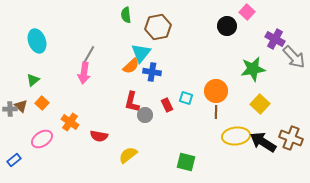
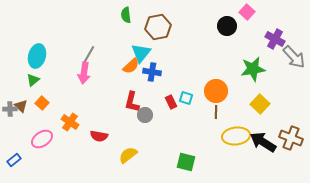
cyan ellipse: moved 15 px down; rotated 35 degrees clockwise
red rectangle: moved 4 px right, 3 px up
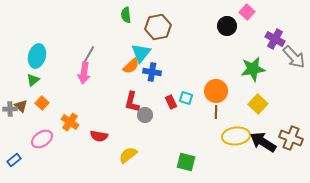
yellow square: moved 2 px left
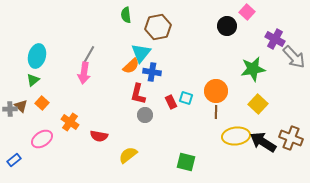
red L-shape: moved 6 px right, 8 px up
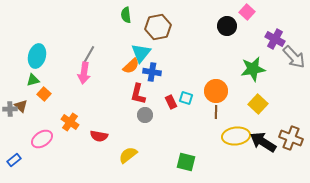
green triangle: rotated 24 degrees clockwise
orange square: moved 2 px right, 9 px up
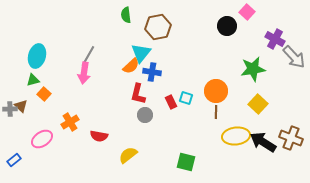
orange cross: rotated 24 degrees clockwise
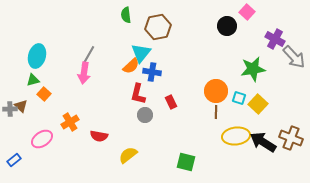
cyan square: moved 53 px right
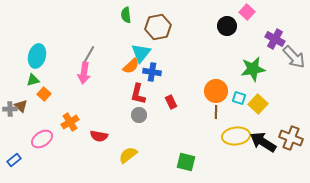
gray circle: moved 6 px left
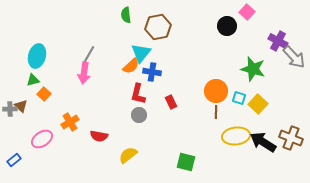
purple cross: moved 3 px right, 2 px down
green star: rotated 25 degrees clockwise
